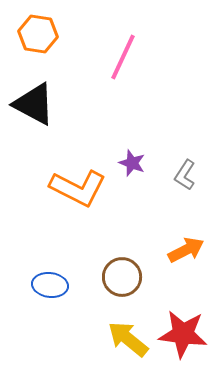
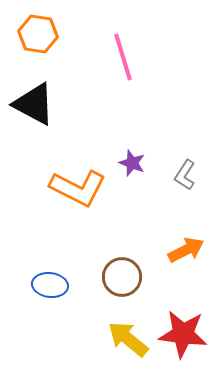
pink line: rotated 42 degrees counterclockwise
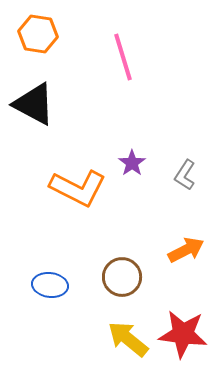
purple star: rotated 16 degrees clockwise
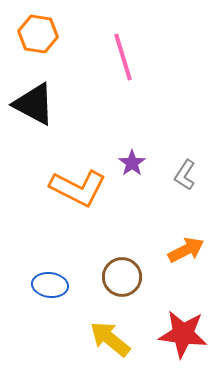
yellow arrow: moved 18 px left
